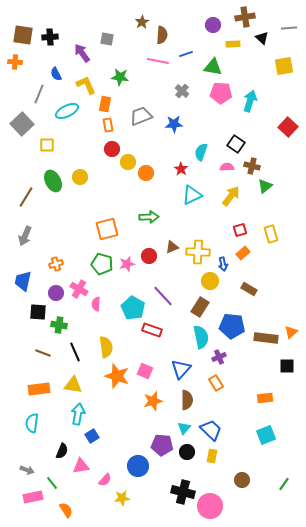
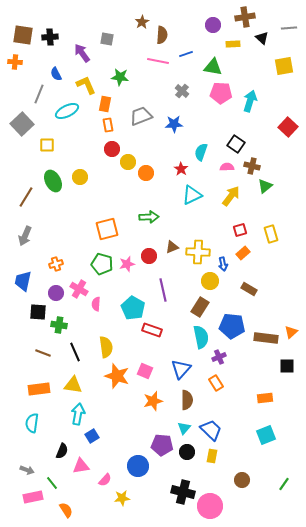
purple line at (163, 296): moved 6 px up; rotated 30 degrees clockwise
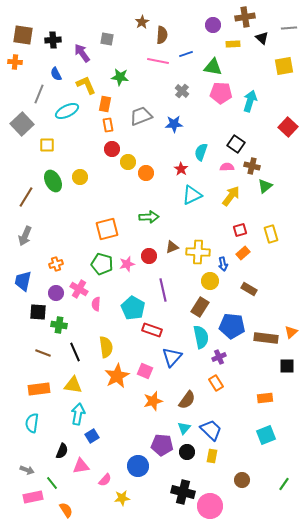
black cross at (50, 37): moved 3 px right, 3 px down
blue triangle at (181, 369): moved 9 px left, 12 px up
orange star at (117, 376): rotated 25 degrees clockwise
brown semicircle at (187, 400): rotated 36 degrees clockwise
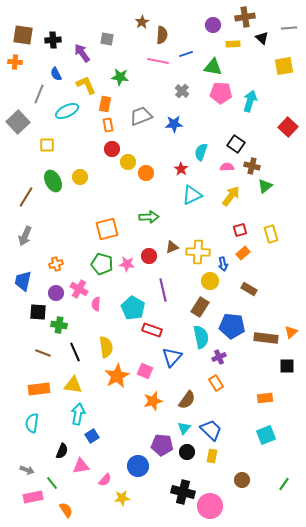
gray square at (22, 124): moved 4 px left, 2 px up
pink star at (127, 264): rotated 21 degrees clockwise
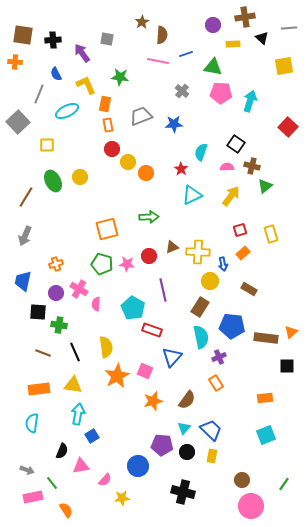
pink circle at (210, 506): moved 41 px right
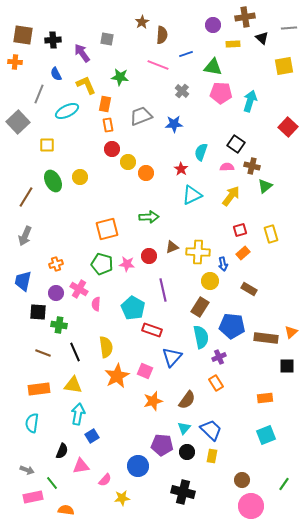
pink line at (158, 61): moved 4 px down; rotated 10 degrees clockwise
orange semicircle at (66, 510): rotated 49 degrees counterclockwise
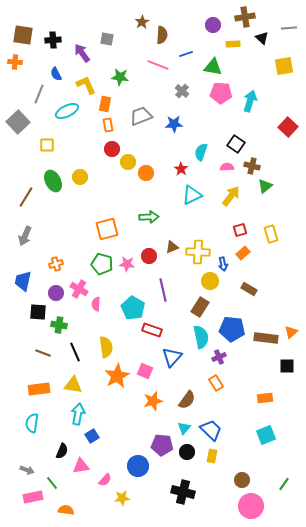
blue pentagon at (232, 326): moved 3 px down
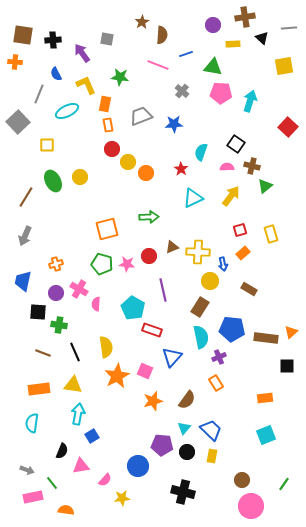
cyan triangle at (192, 195): moved 1 px right, 3 px down
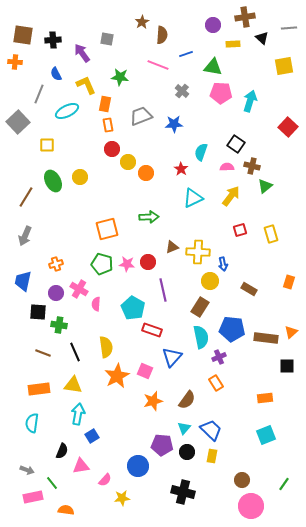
orange rectangle at (243, 253): moved 46 px right, 29 px down; rotated 32 degrees counterclockwise
red circle at (149, 256): moved 1 px left, 6 px down
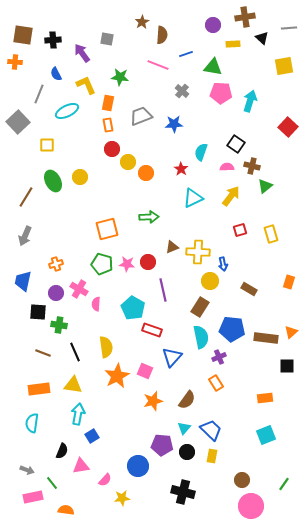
orange rectangle at (105, 104): moved 3 px right, 1 px up
